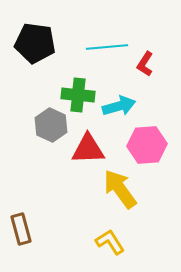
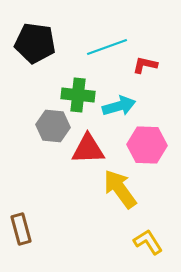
cyan line: rotated 15 degrees counterclockwise
red L-shape: moved 1 px down; rotated 70 degrees clockwise
gray hexagon: moved 2 px right, 1 px down; rotated 20 degrees counterclockwise
pink hexagon: rotated 6 degrees clockwise
yellow L-shape: moved 38 px right
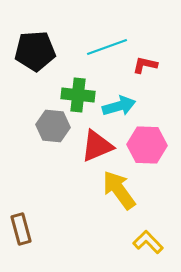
black pentagon: moved 8 px down; rotated 12 degrees counterclockwise
red triangle: moved 9 px right, 3 px up; rotated 21 degrees counterclockwise
yellow arrow: moved 1 px left, 1 px down
yellow L-shape: rotated 12 degrees counterclockwise
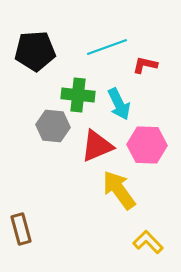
cyan arrow: moved 2 px up; rotated 80 degrees clockwise
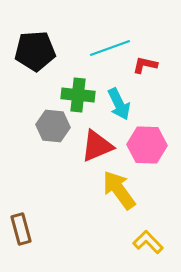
cyan line: moved 3 px right, 1 px down
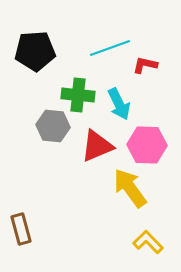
yellow arrow: moved 11 px right, 2 px up
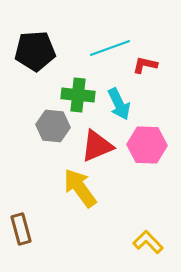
yellow arrow: moved 50 px left
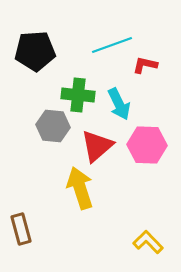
cyan line: moved 2 px right, 3 px up
red triangle: rotated 18 degrees counterclockwise
yellow arrow: rotated 18 degrees clockwise
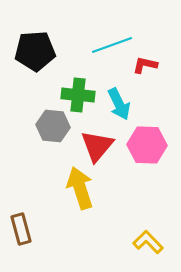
red triangle: rotated 9 degrees counterclockwise
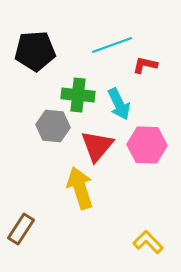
brown rectangle: rotated 48 degrees clockwise
